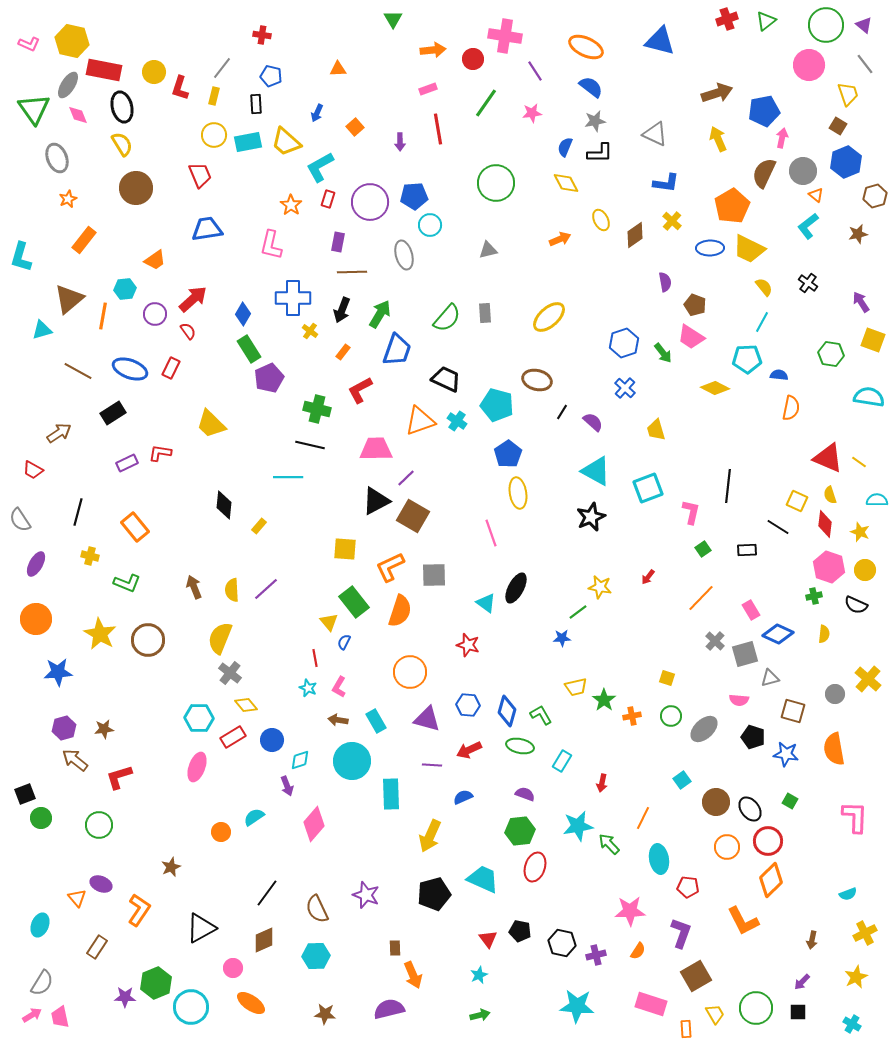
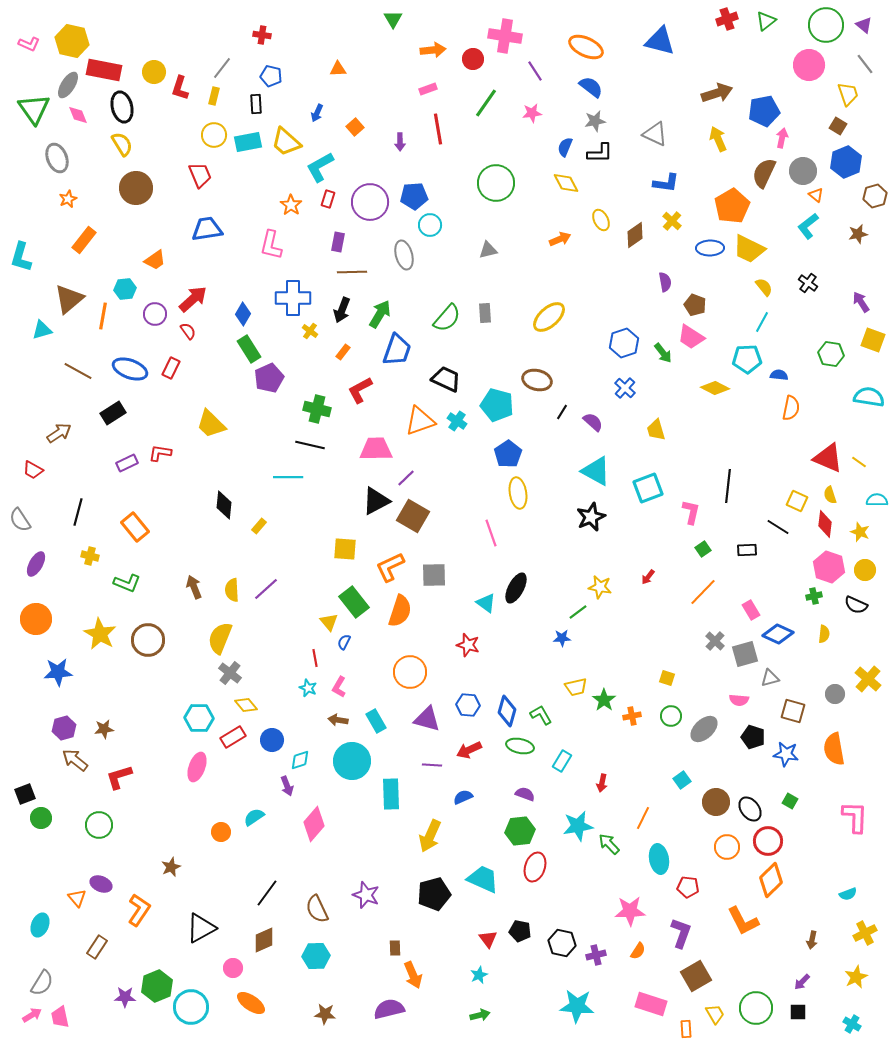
orange line at (701, 598): moved 2 px right, 6 px up
green hexagon at (156, 983): moved 1 px right, 3 px down
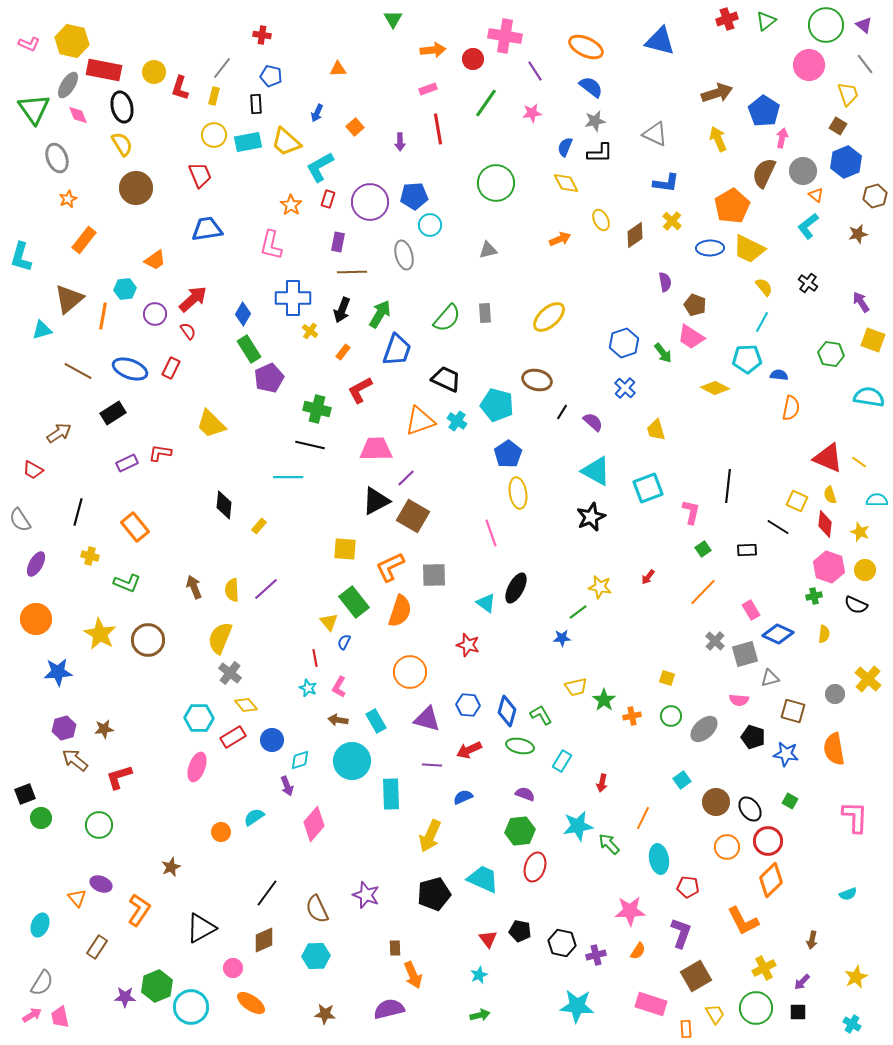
blue pentagon at (764, 111): rotated 28 degrees counterclockwise
yellow cross at (865, 933): moved 101 px left, 35 px down
